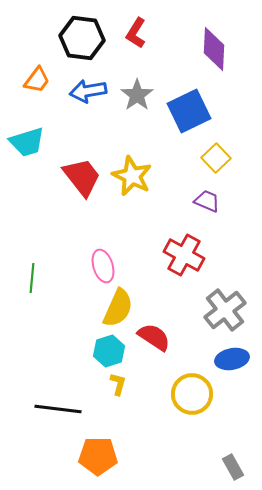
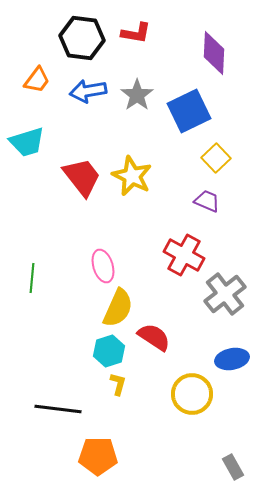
red L-shape: rotated 112 degrees counterclockwise
purple diamond: moved 4 px down
gray cross: moved 16 px up
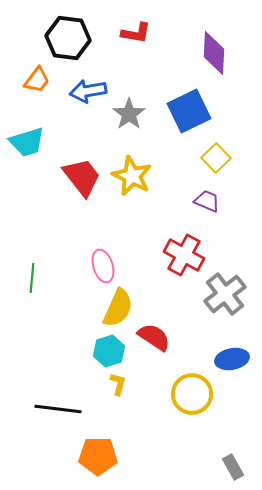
black hexagon: moved 14 px left
gray star: moved 8 px left, 19 px down
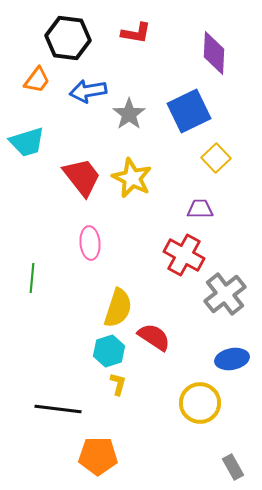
yellow star: moved 2 px down
purple trapezoid: moved 7 px left, 8 px down; rotated 24 degrees counterclockwise
pink ellipse: moved 13 px left, 23 px up; rotated 12 degrees clockwise
yellow semicircle: rotated 6 degrees counterclockwise
yellow circle: moved 8 px right, 9 px down
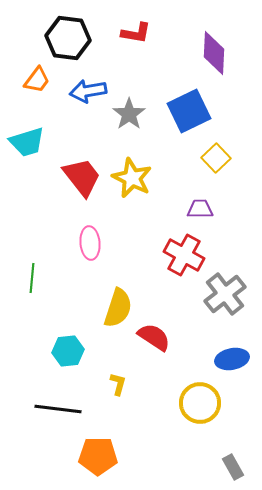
cyan hexagon: moved 41 px left; rotated 12 degrees clockwise
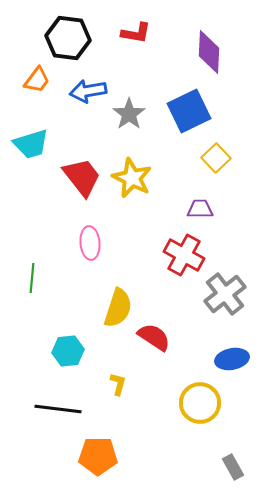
purple diamond: moved 5 px left, 1 px up
cyan trapezoid: moved 4 px right, 2 px down
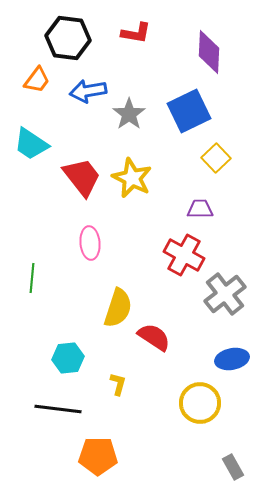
cyan trapezoid: rotated 51 degrees clockwise
cyan hexagon: moved 7 px down
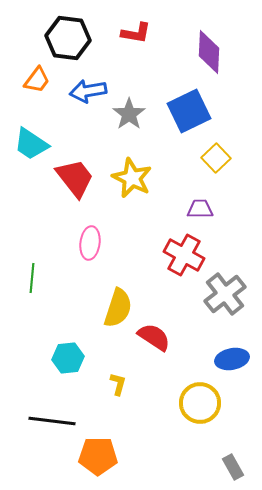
red trapezoid: moved 7 px left, 1 px down
pink ellipse: rotated 12 degrees clockwise
black line: moved 6 px left, 12 px down
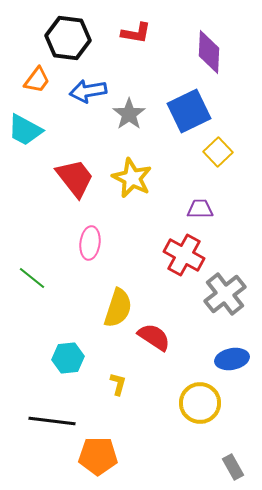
cyan trapezoid: moved 6 px left, 14 px up; rotated 6 degrees counterclockwise
yellow square: moved 2 px right, 6 px up
green line: rotated 56 degrees counterclockwise
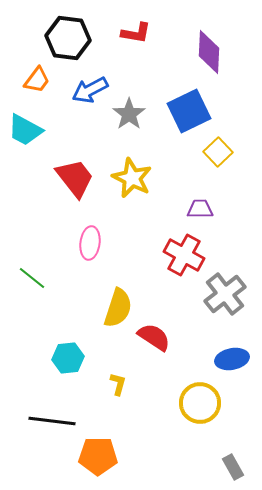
blue arrow: moved 2 px right, 1 px up; rotated 18 degrees counterclockwise
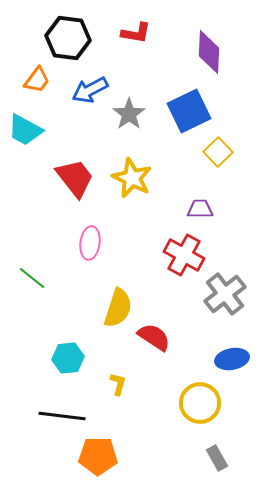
black line: moved 10 px right, 5 px up
gray rectangle: moved 16 px left, 9 px up
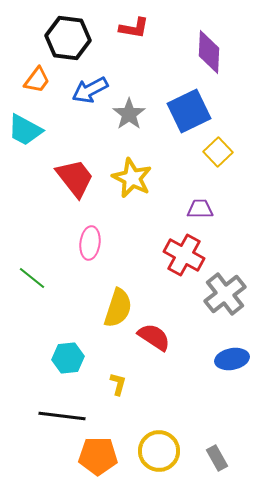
red L-shape: moved 2 px left, 5 px up
yellow circle: moved 41 px left, 48 px down
